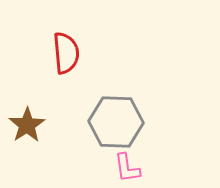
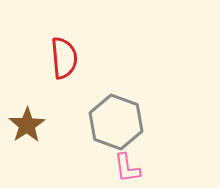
red semicircle: moved 2 px left, 5 px down
gray hexagon: rotated 18 degrees clockwise
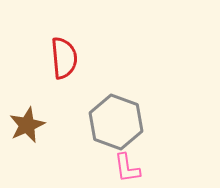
brown star: rotated 9 degrees clockwise
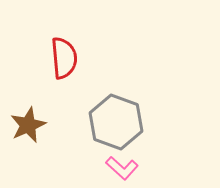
brown star: moved 1 px right
pink L-shape: moved 5 px left; rotated 40 degrees counterclockwise
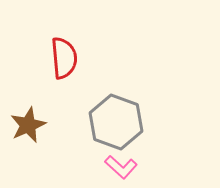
pink L-shape: moved 1 px left, 1 px up
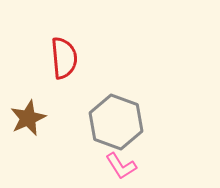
brown star: moved 7 px up
pink L-shape: moved 1 px up; rotated 16 degrees clockwise
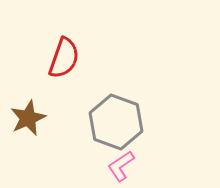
red semicircle: rotated 24 degrees clockwise
pink L-shape: rotated 88 degrees clockwise
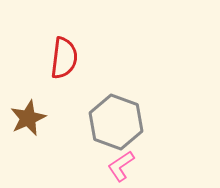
red semicircle: rotated 12 degrees counterclockwise
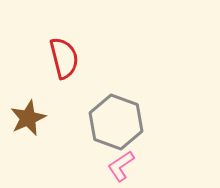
red semicircle: rotated 21 degrees counterclockwise
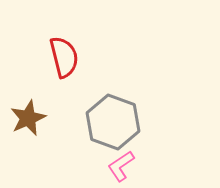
red semicircle: moved 1 px up
gray hexagon: moved 3 px left
